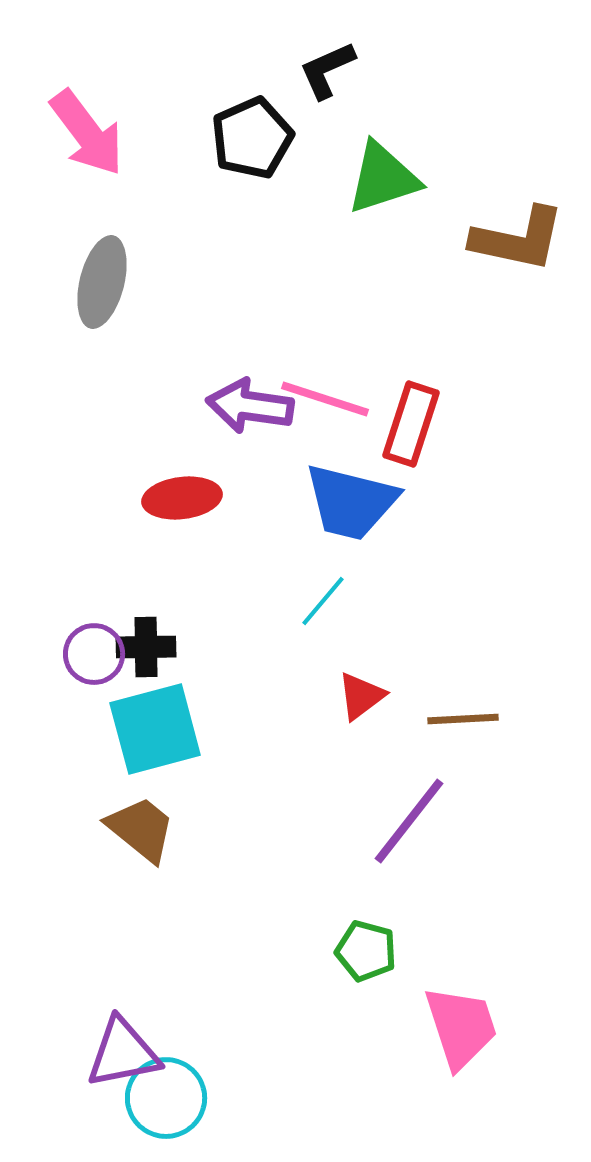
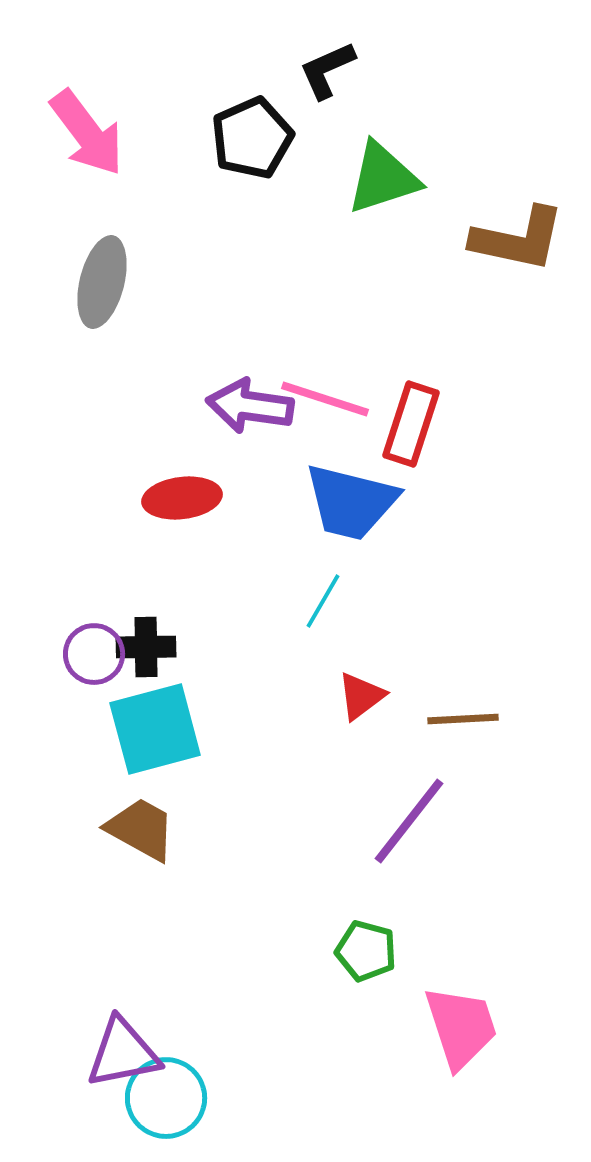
cyan line: rotated 10 degrees counterclockwise
brown trapezoid: rotated 10 degrees counterclockwise
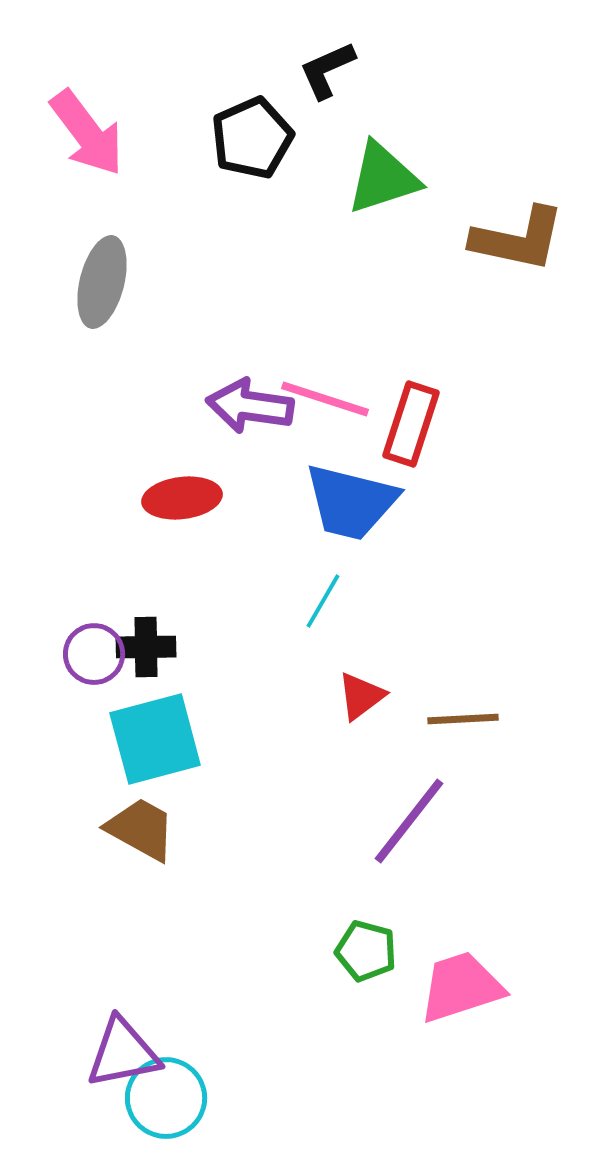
cyan square: moved 10 px down
pink trapezoid: moved 40 px up; rotated 90 degrees counterclockwise
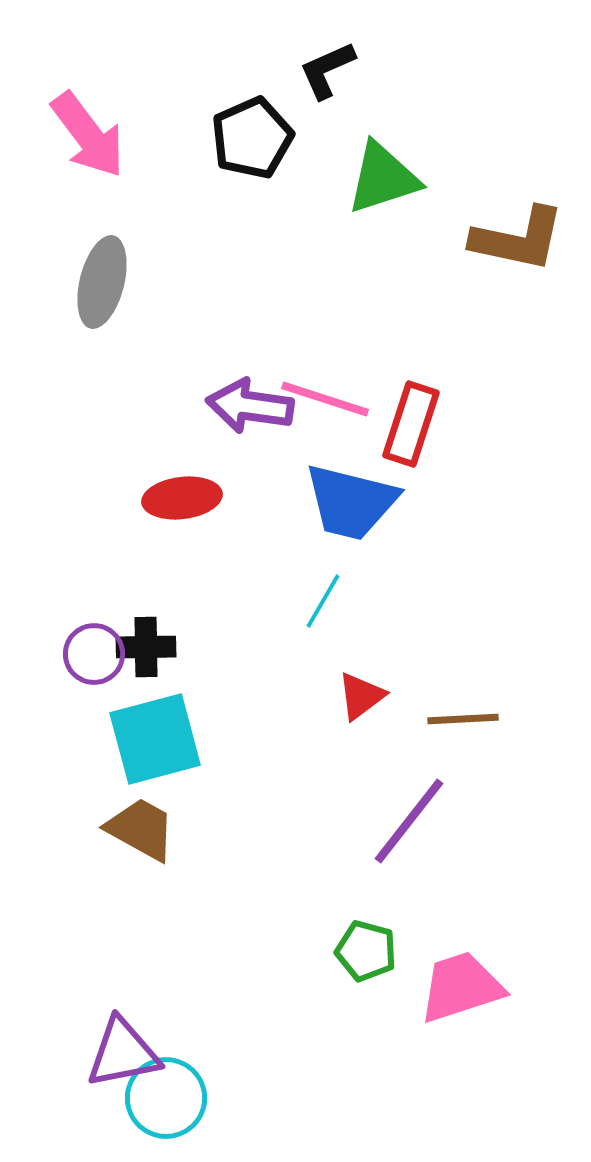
pink arrow: moved 1 px right, 2 px down
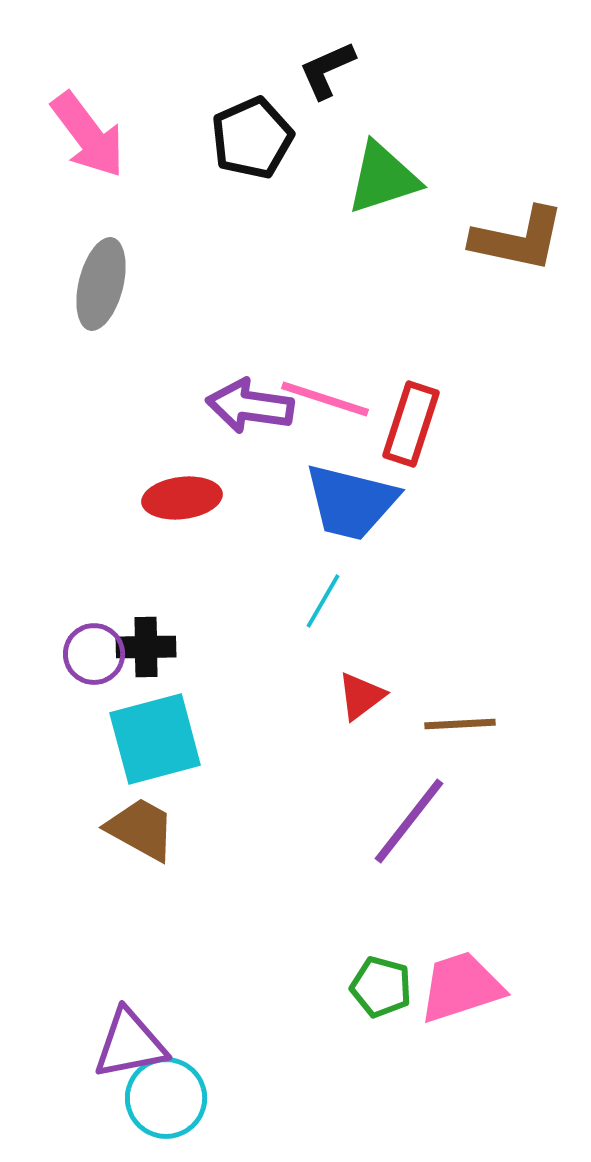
gray ellipse: moved 1 px left, 2 px down
brown line: moved 3 px left, 5 px down
green pentagon: moved 15 px right, 36 px down
purple triangle: moved 7 px right, 9 px up
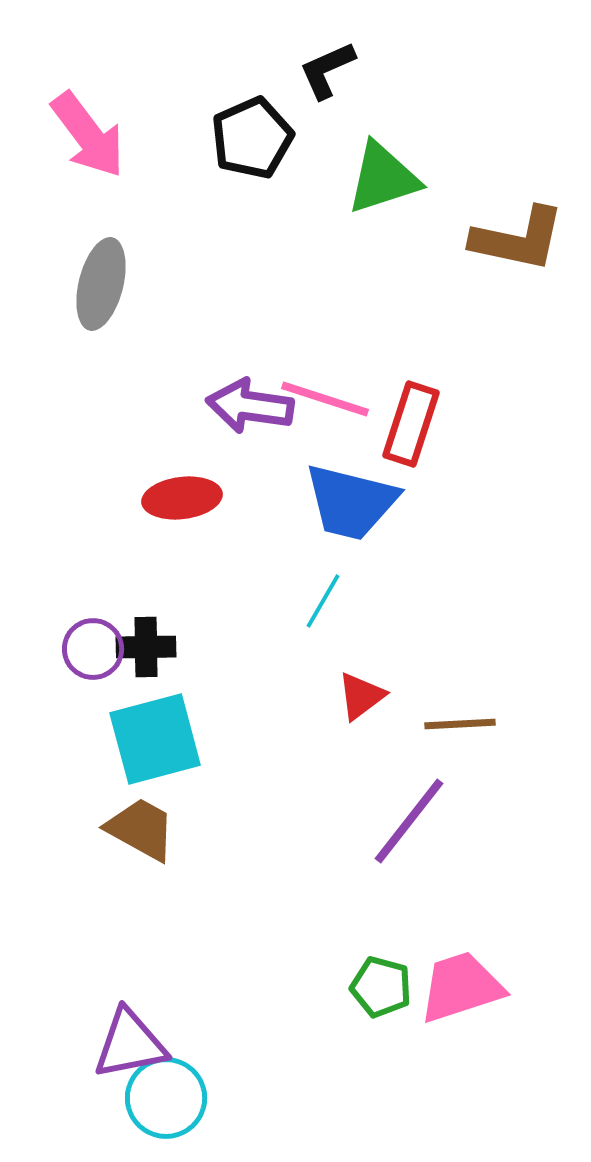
purple circle: moved 1 px left, 5 px up
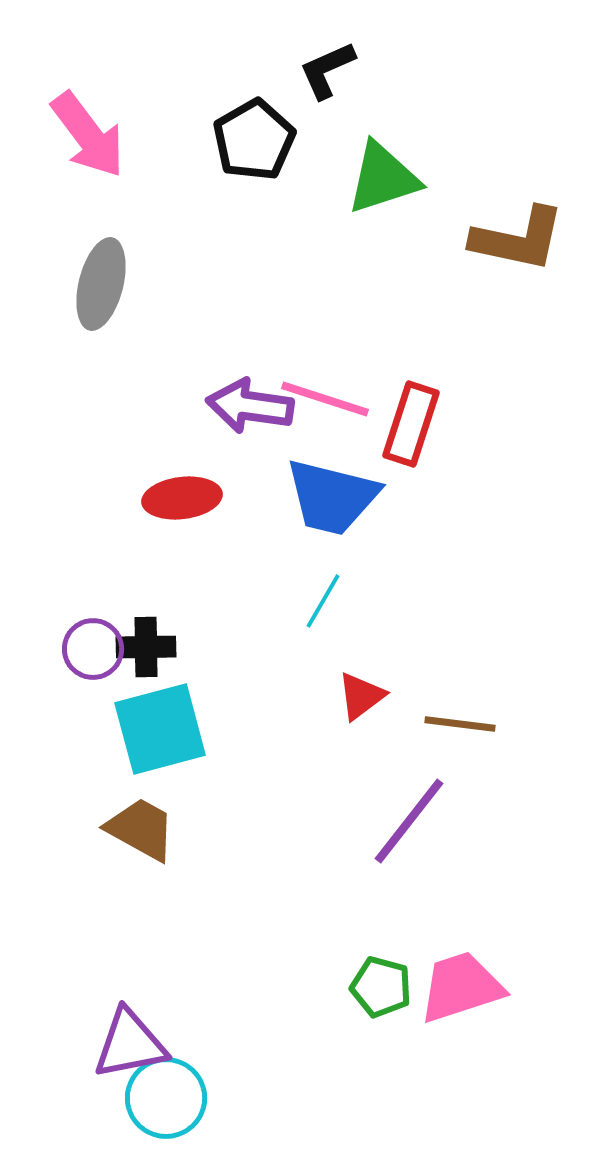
black pentagon: moved 2 px right, 2 px down; rotated 6 degrees counterclockwise
blue trapezoid: moved 19 px left, 5 px up
brown line: rotated 10 degrees clockwise
cyan square: moved 5 px right, 10 px up
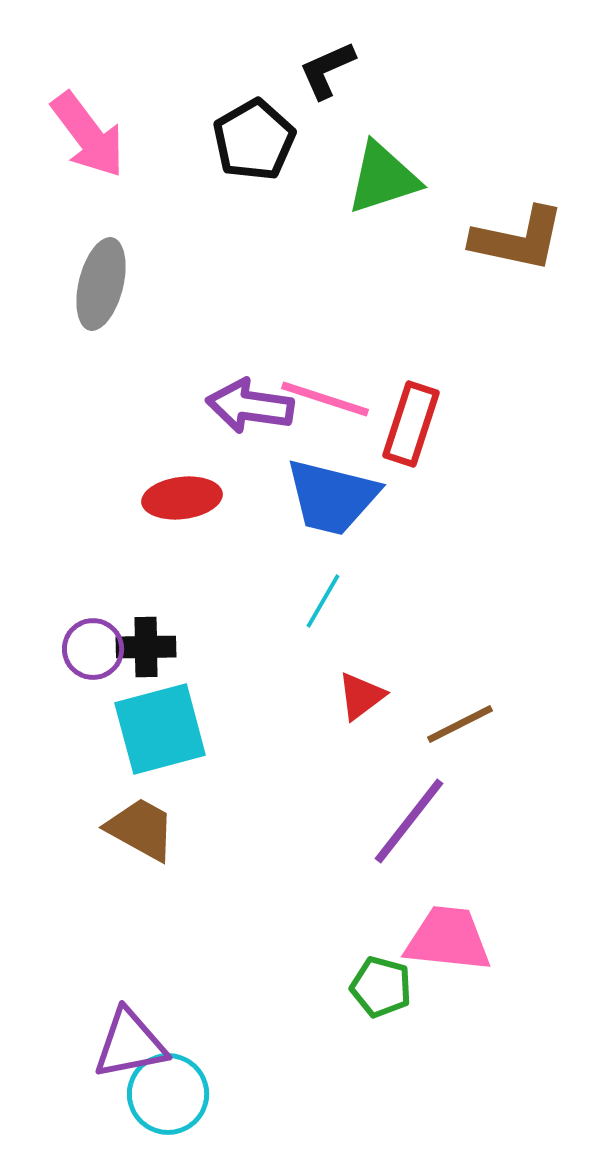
brown line: rotated 34 degrees counterclockwise
pink trapezoid: moved 13 px left, 48 px up; rotated 24 degrees clockwise
cyan circle: moved 2 px right, 4 px up
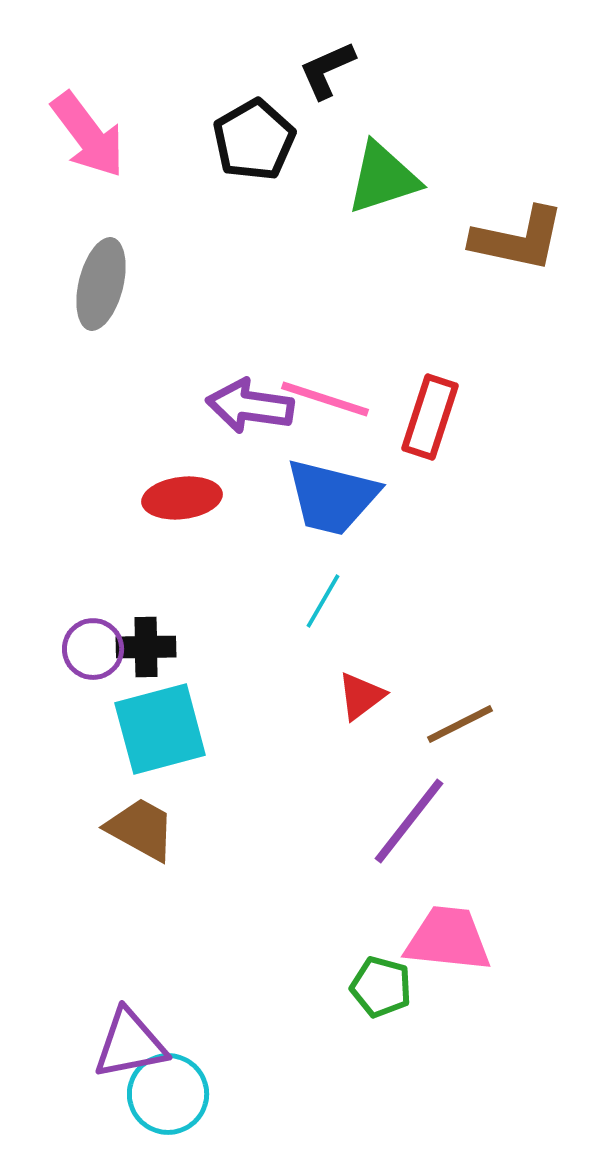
red rectangle: moved 19 px right, 7 px up
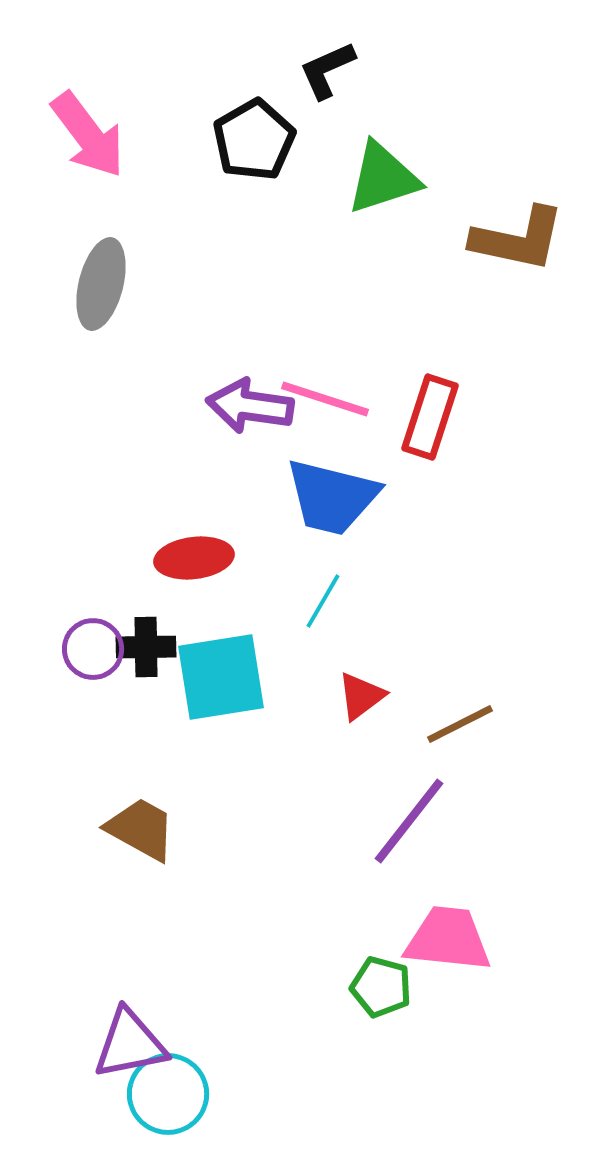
red ellipse: moved 12 px right, 60 px down
cyan square: moved 61 px right, 52 px up; rotated 6 degrees clockwise
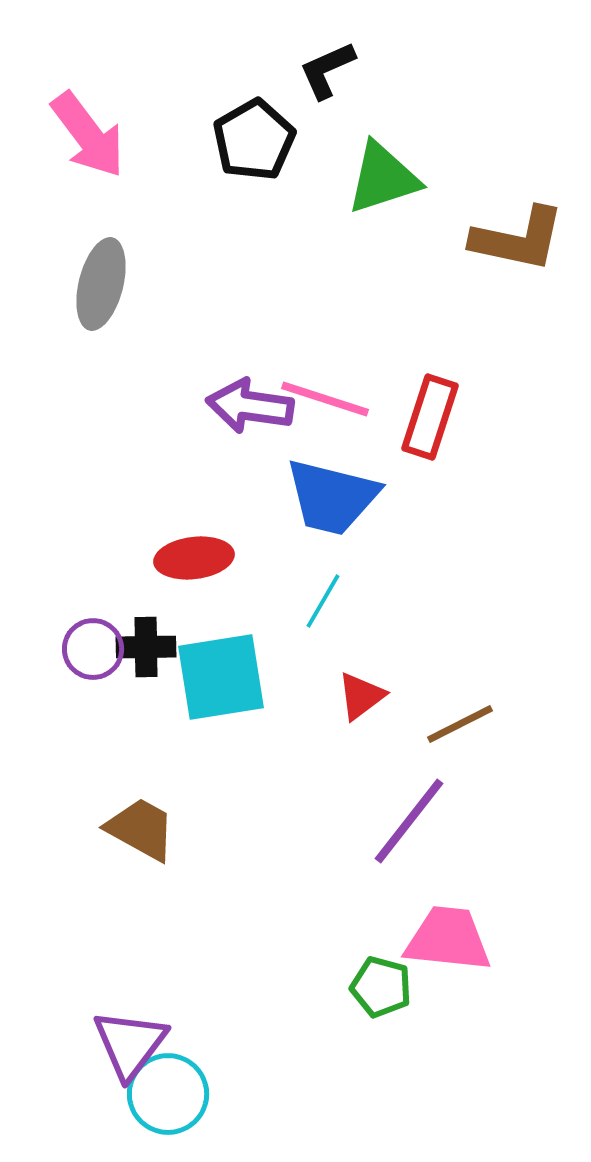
purple triangle: rotated 42 degrees counterclockwise
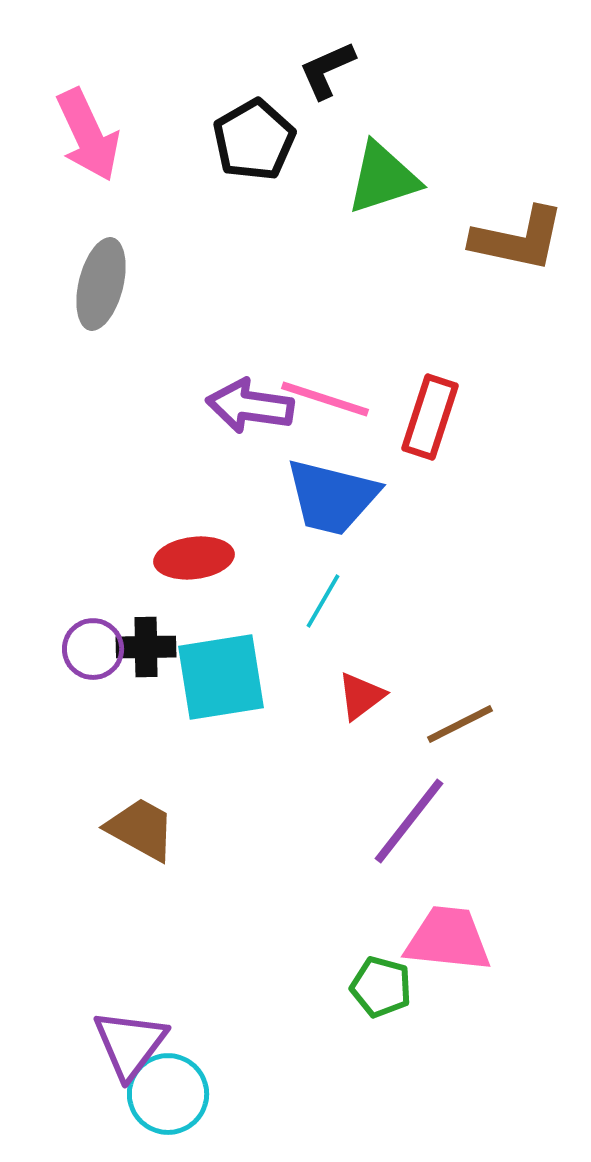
pink arrow: rotated 12 degrees clockwise
